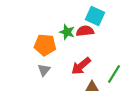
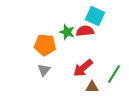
red arrow: moved 2 px right, 2 px down
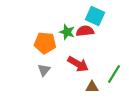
orange pentagon: moved 2 px up
red arrow: moved 5 px left, 4 px up; rotated 110 degrees counterclockwise
